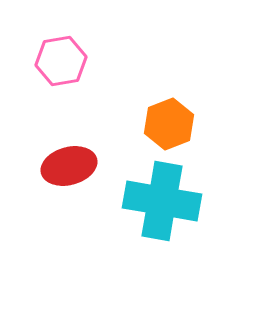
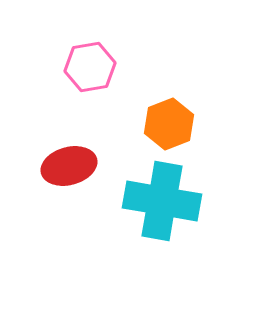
pink hexagon: moved 29 px right, 6 px down
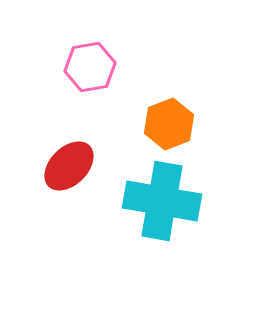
red ellipse: rotated 30 degrees counterclockwise
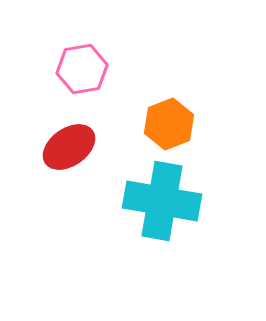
pink hexagon: moved 8 px left, 2 px down
red ellipse: moved 19 px up; rotated 10 degrees clockwise
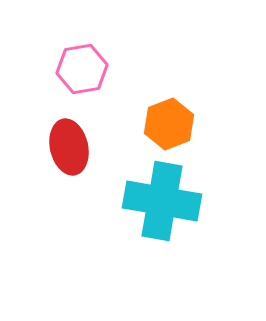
red ellipse: rotated 68 degrees counterclockwise
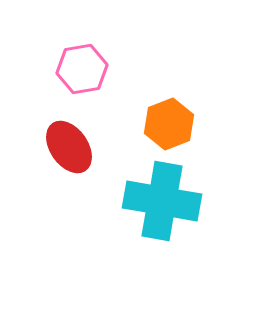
red ellipse: rotated 22 degrees counterclockwise
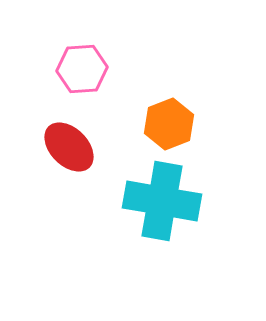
pink hexagon: rotated 6 degrees clockwise
red ellipse: rotated 10 degrees counterclockwise
